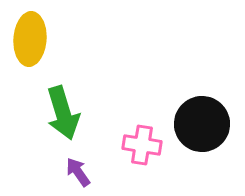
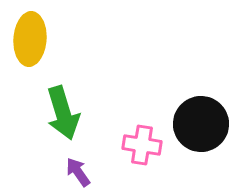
black circle: moved 1 px left
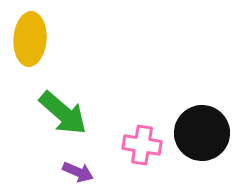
green arrow: rotated 32 degrees counterclockwise
black circle: moved 1 px right, 9 px down
purple arrow: rotated 148 degrees clockwise
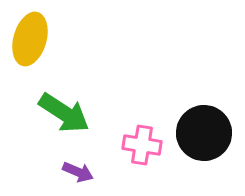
yellow ellipse: rotated 12 degrees clockwise
green arrow: moved 1 px right; rotated 8 degrees counterclockwise
black circle: moved 2 px right
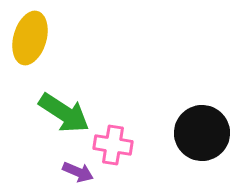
yellow ellipse: moved 1 px up
black circle: moved 2 px left
pink cross: moved 29 px left
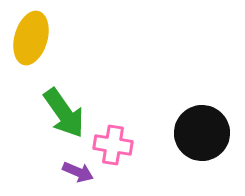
yellow ellipse: moved 1 px right
green arrow: rotated 22 degrees clockwise
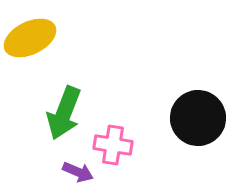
yellow ellipse: moved 1 px left; rotated 48 degrees clockwise
green arrow: rotated 56 degrees clockwise
black circle: moved 4 px left, 15 px up
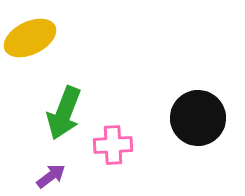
pink cross: rotated 12 degrees counterclockwise
purple arrow: moved 27 px left, 4 px down; rotated 60 degrees counterclockwise
